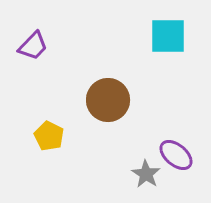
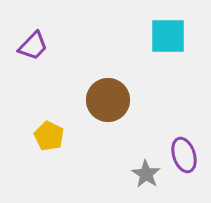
purple ellipse: moved 8 px right; rotated 32 degrees clockwise
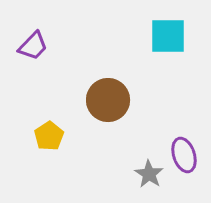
yellow pentagon: rotated 12 degrees clockwise
gray star: moved 3 px right
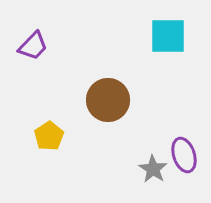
gray star: moved 4 px right, 5 px up
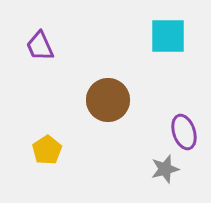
purple trapezoid: moved 7 px right; rotated 112 degrees clockwise
yellow pentagon: moved 2 px left, 14 px down
purple ellipse: moved 23 px up
gray star: moved 12 px right; rotated 24 degrees clockwise
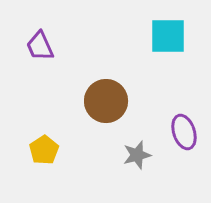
brown circle: moved 2 px left, 1 px down
yellow pentagon: moved 3 px left
gray star: moved 28 px left, 14 px up
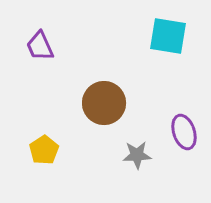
cyan square: rotated 9 degrees clockwise
brown circle: moved 2 px left, 2 px down
gray star: rotated 12 degrees clockwise
